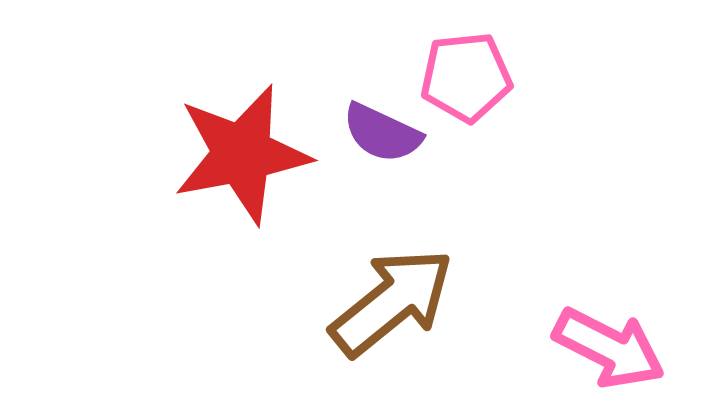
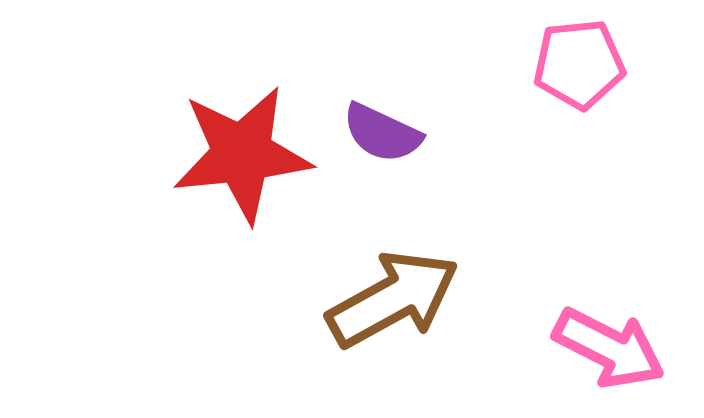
pink pentagon: moved 113 px right, 13 px up
red star: rotated 5 degrees clockwise
brown arrow: moved 1 px right, 3 px up; rotated 10 degrees clockwise
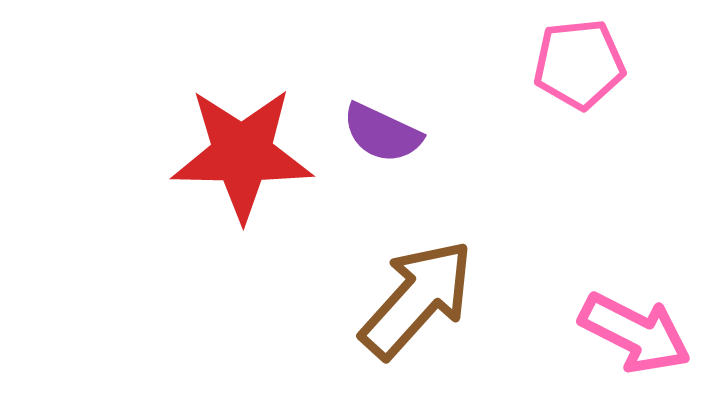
red star: rotated 7 degrees clockwise
brown arrow: moved 24 px right; rotated 19 degrees counterclockwise
pink arrow: moved 26 px right, 15 px up
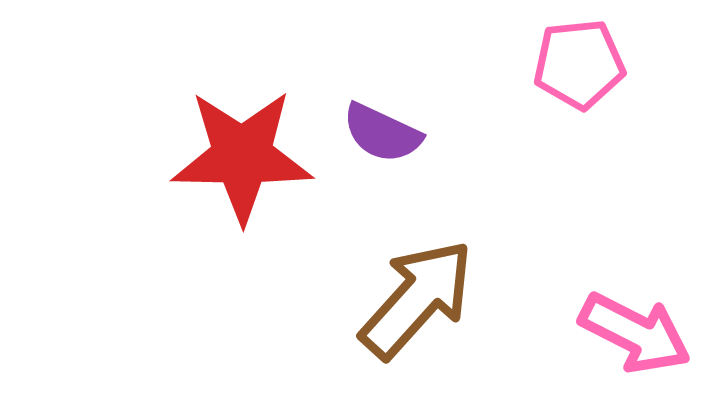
red star: moved 2 px down
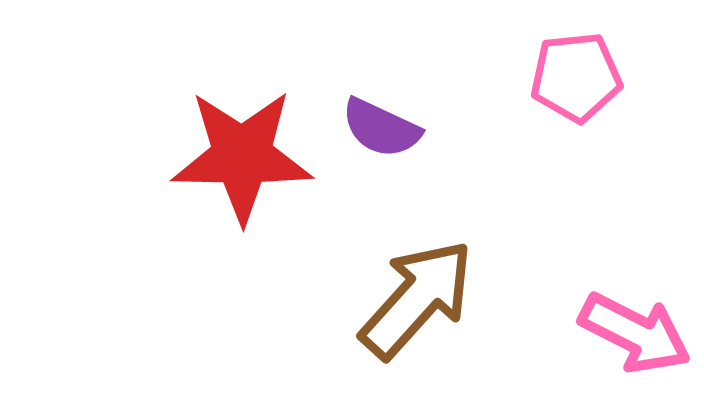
pink pentagon: moved 3 px left, 13 px down
purple semicircle: moved 1 px left, 5 px up
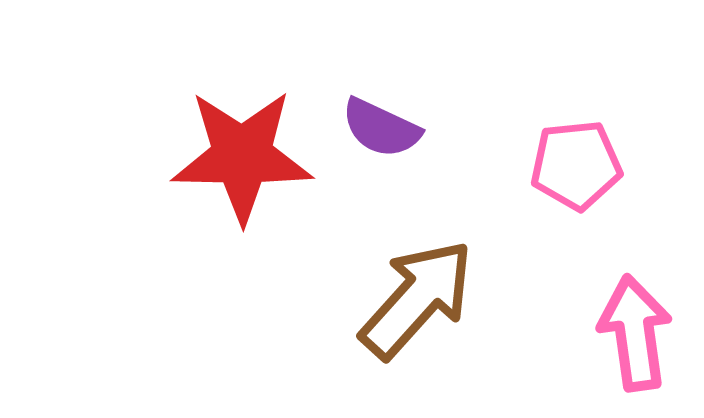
pink pentagon: moved 88 px down
pink arrow: rotated 125 degrees counterclockwise
